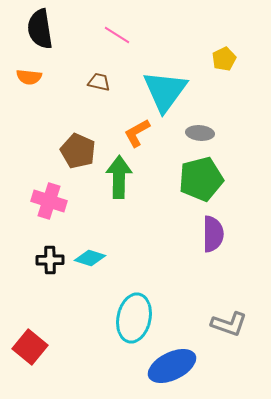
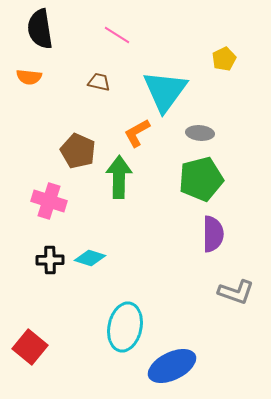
cyan ellipse: moved 9 px left, 9 px down
gray L-shape: moved 7 px right, 32 px up
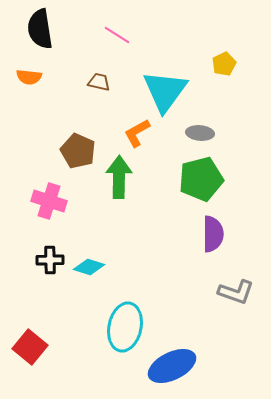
yellow pentagon: moved 5 px down
cyan diamond: moved 1 px left, 9 px down
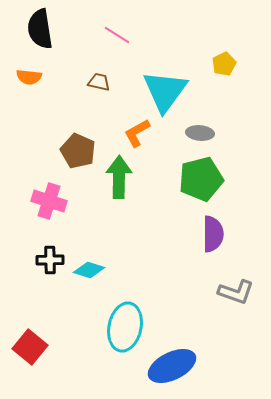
cyan diamond: moved 3 px down
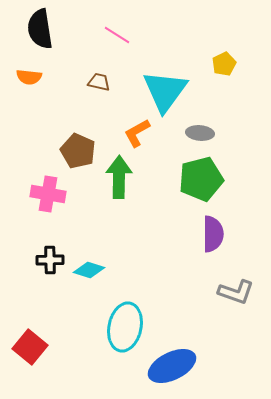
pink cross: moved 1 px left, 7 px up; rotated 8 degrees counterclockwise
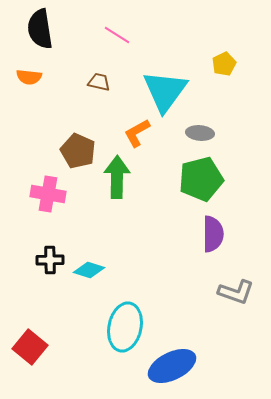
green arrow: moved 2 px left
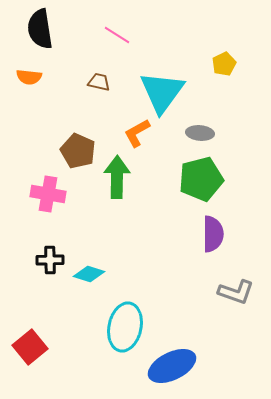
cyan triangle: moved 3 px left, 1 px down
cyan diamond: moved 4 px down
red square: rotated 12 degrees clockwise
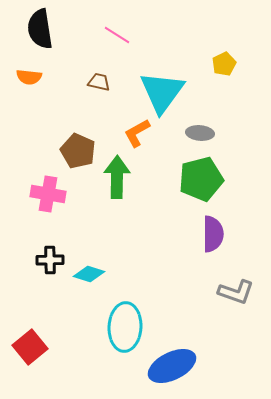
cyan ellipse: rotated 9 degrees counterclockwise
